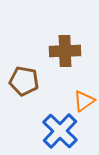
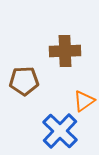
brown pentagon: rotated 12 degrees counterclockwise
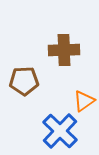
brown cross: moved 1 px left, 1 px up
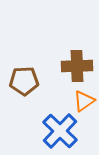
brown cross: moved 13 px right, 16 px down
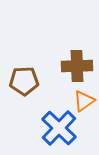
blue cross: moved 1 px left, 3 px up
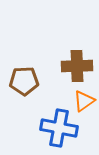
blue cross: rotated 33 degrees counterclockwise
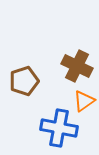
brown cross: rotated 28 degrees clockwise
brown pentagon: rotated 16 degrees counterclockwise
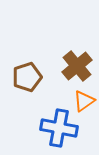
brown cross: rotated 24 degrees clockwise
brown pentagon: moved 3 px right, 4 px up
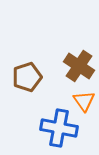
brown cross: moved 2 px right; rotated 16 degrees counterclockwise
orange triangle: rotated 30 degrees counterclockwise
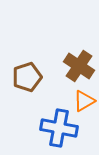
orange triangle: rotated 35 degrees clockwise
